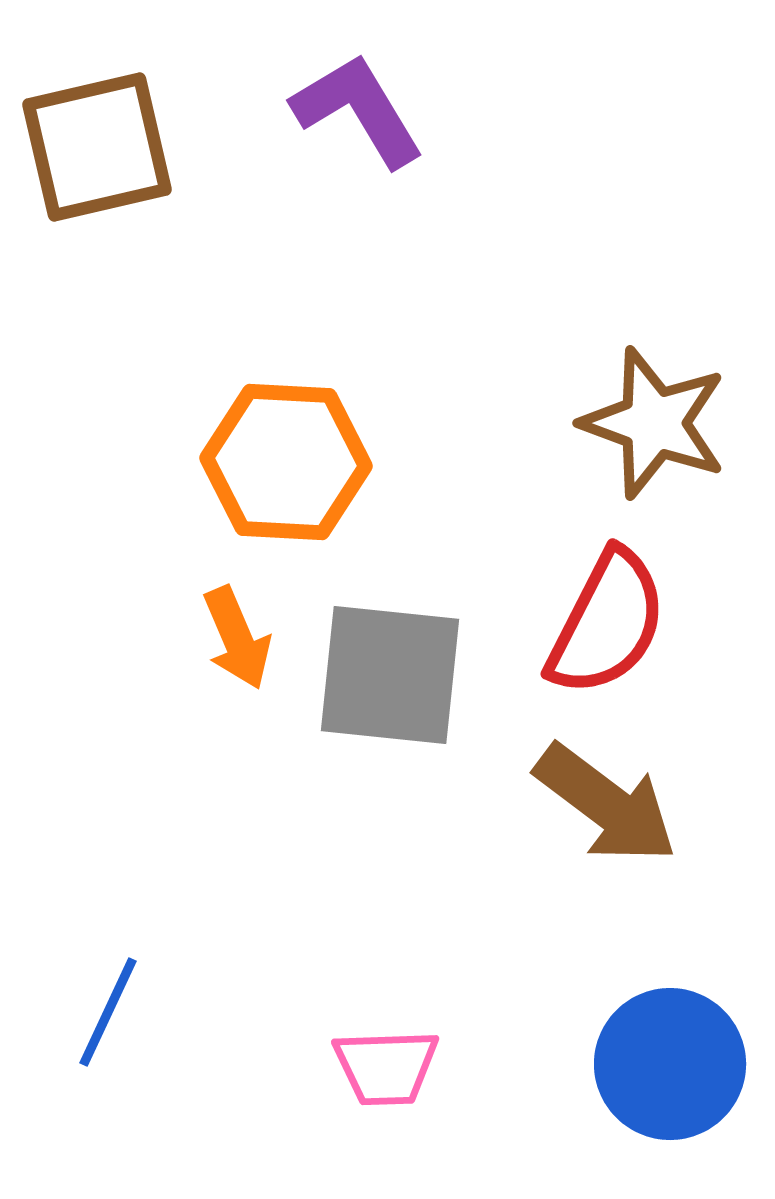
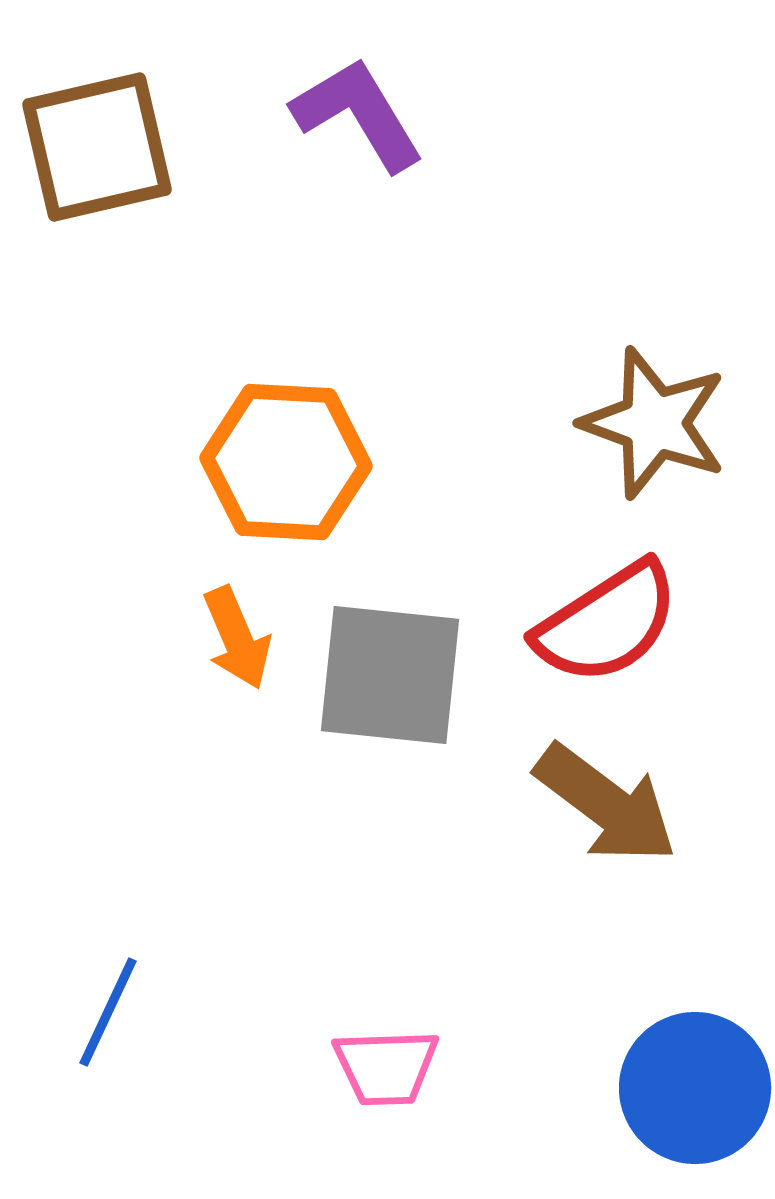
purple L-shape: moved 4 px down
red semicircle: rotated 30 degrees clockwise
blue circle: moved 25 px right, 24 px down
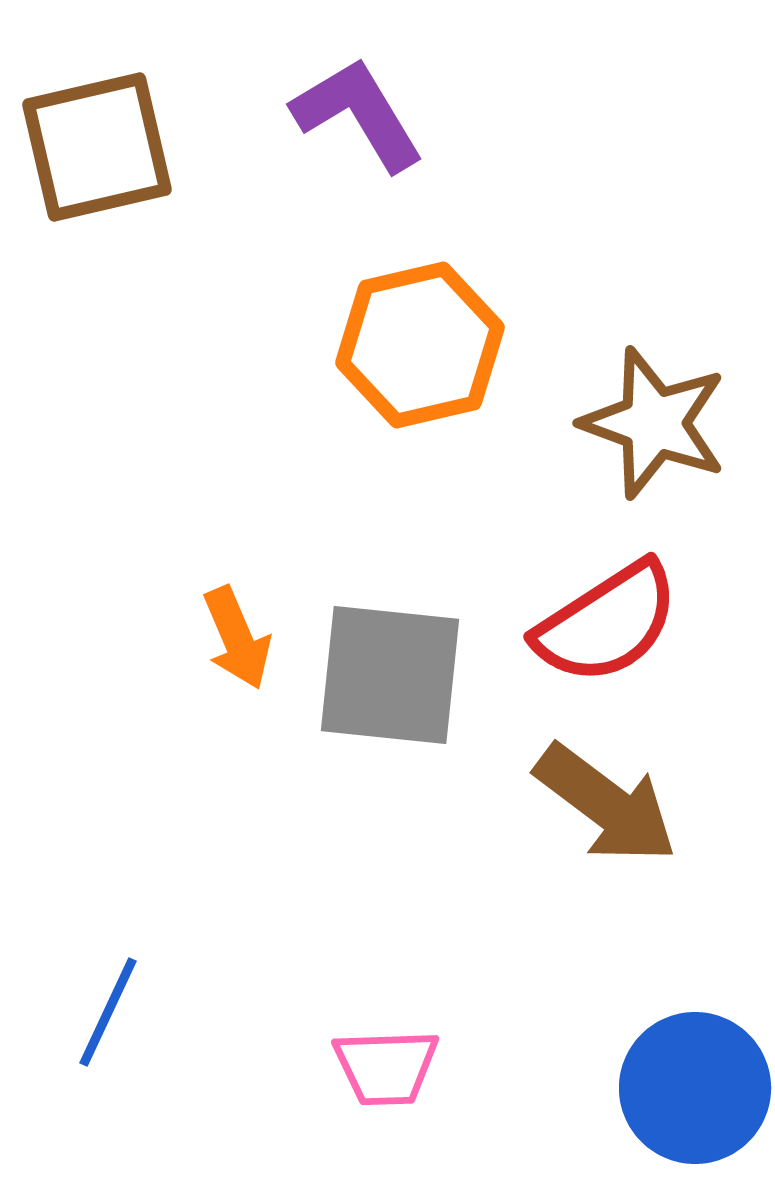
orange hexagon: moved 134 px right, 117 px up; rotated 16 degrees counterclockwise
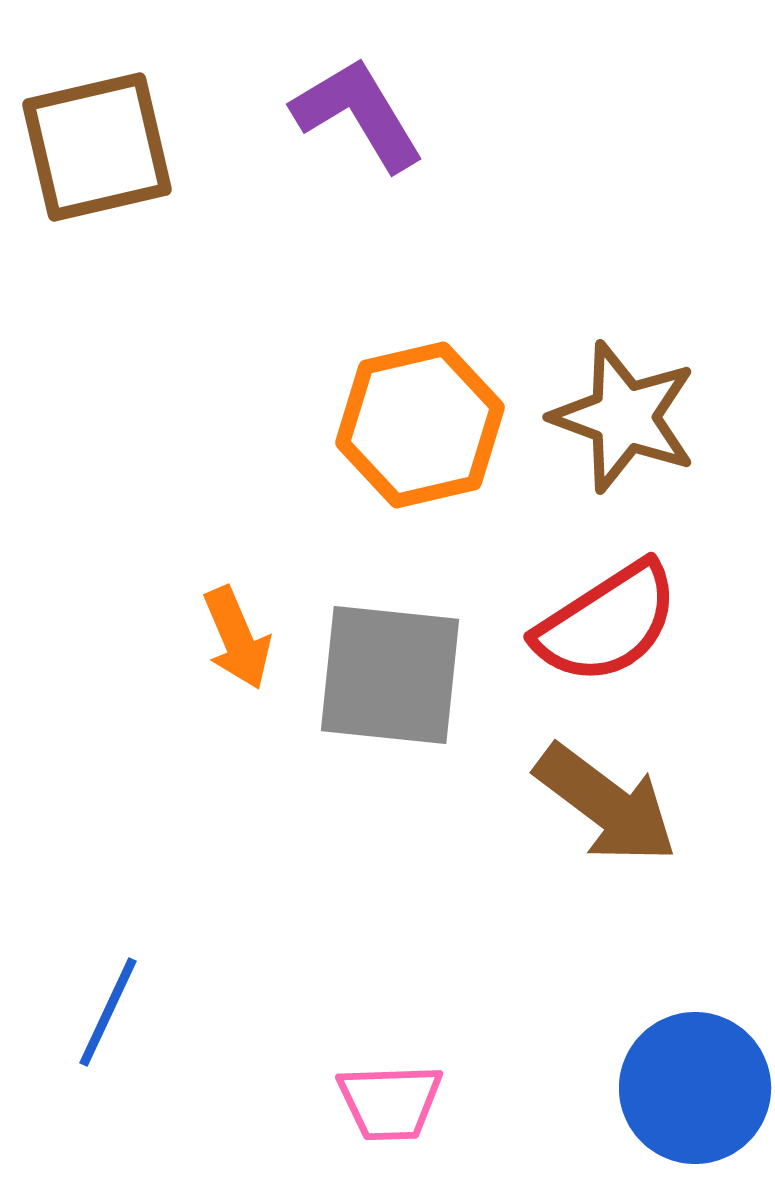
orange hexagon: moved 80 px down
brown star: moved 30 px left, 6 px up
pink trapezoid: moved 4 px right, 35 px down
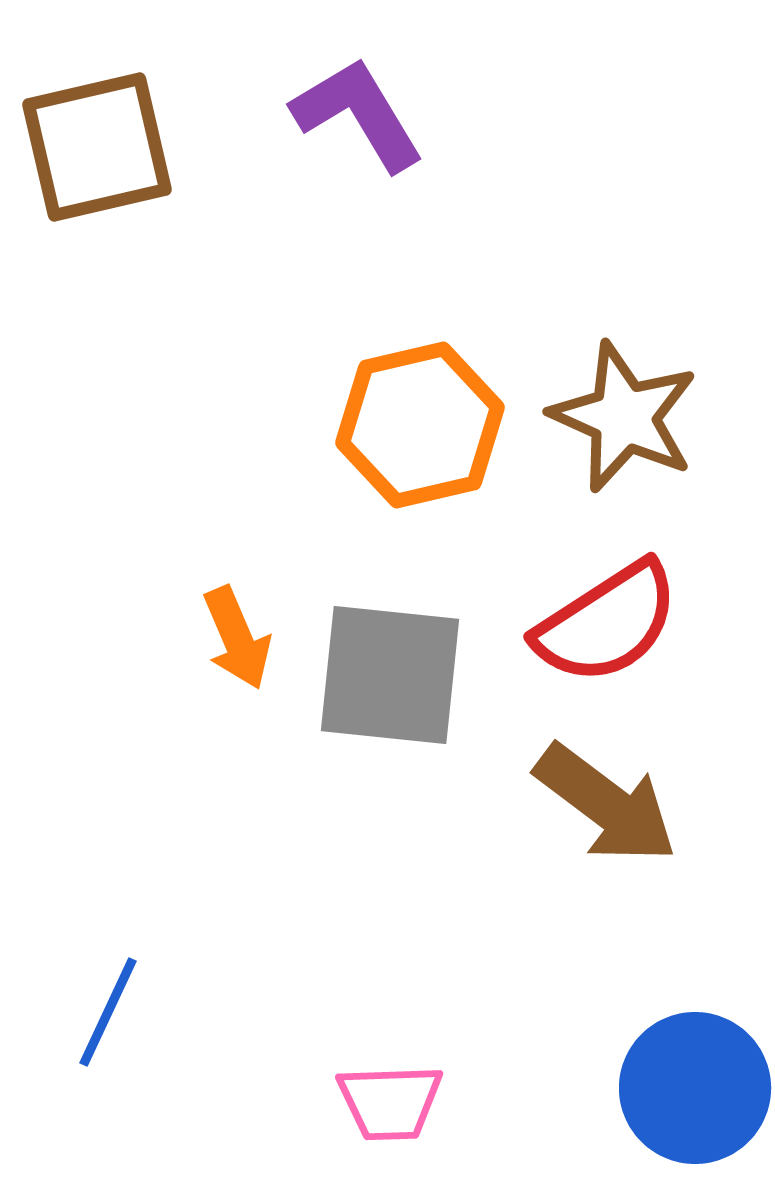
brown star: rotated 4 degrees clockwise
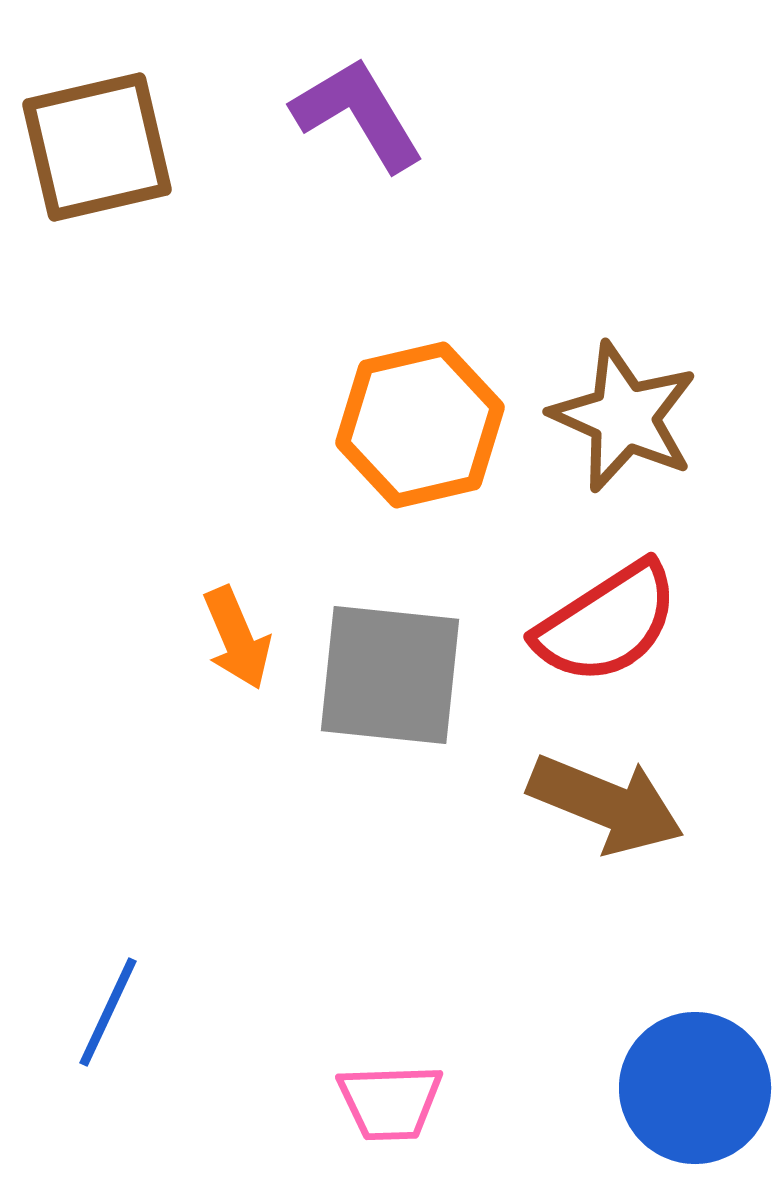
brown arrow: rotated 15 degrees counterclockwise
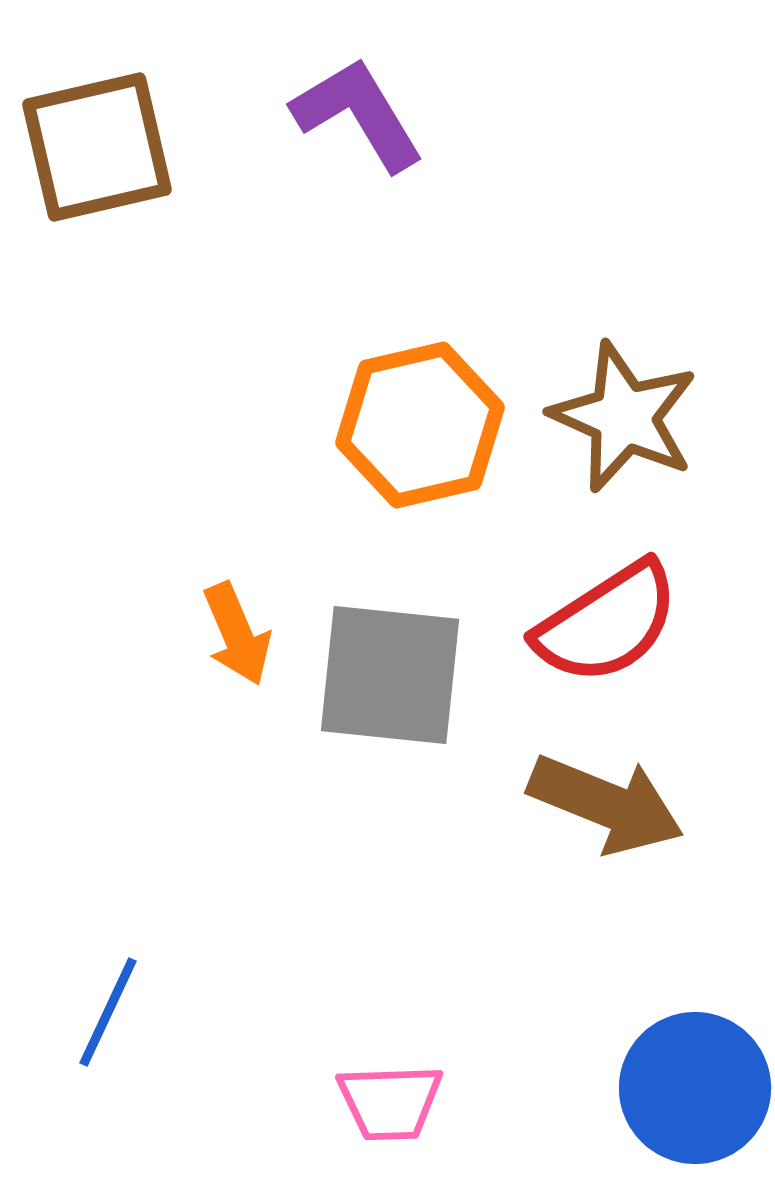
orange arrow: moved 4 px up
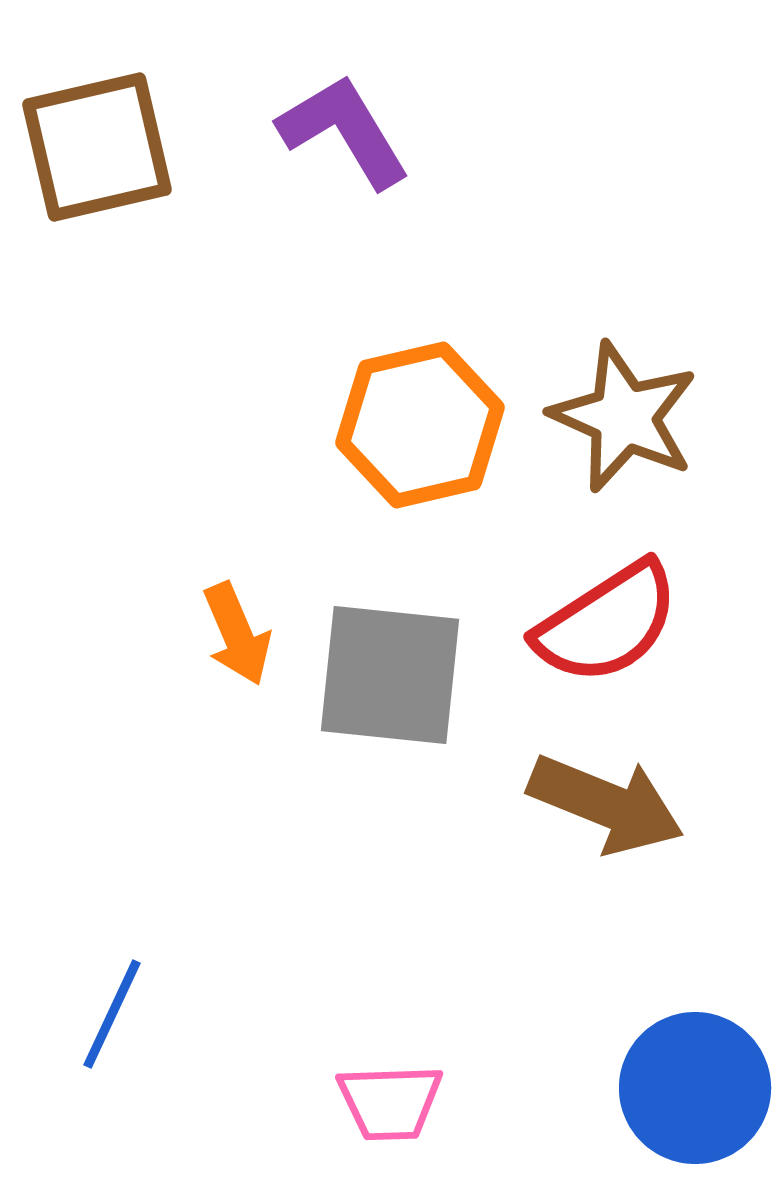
purple L-shape: moved 14 px left, 17 px down
blue line: moved 4 px right, 2 px down
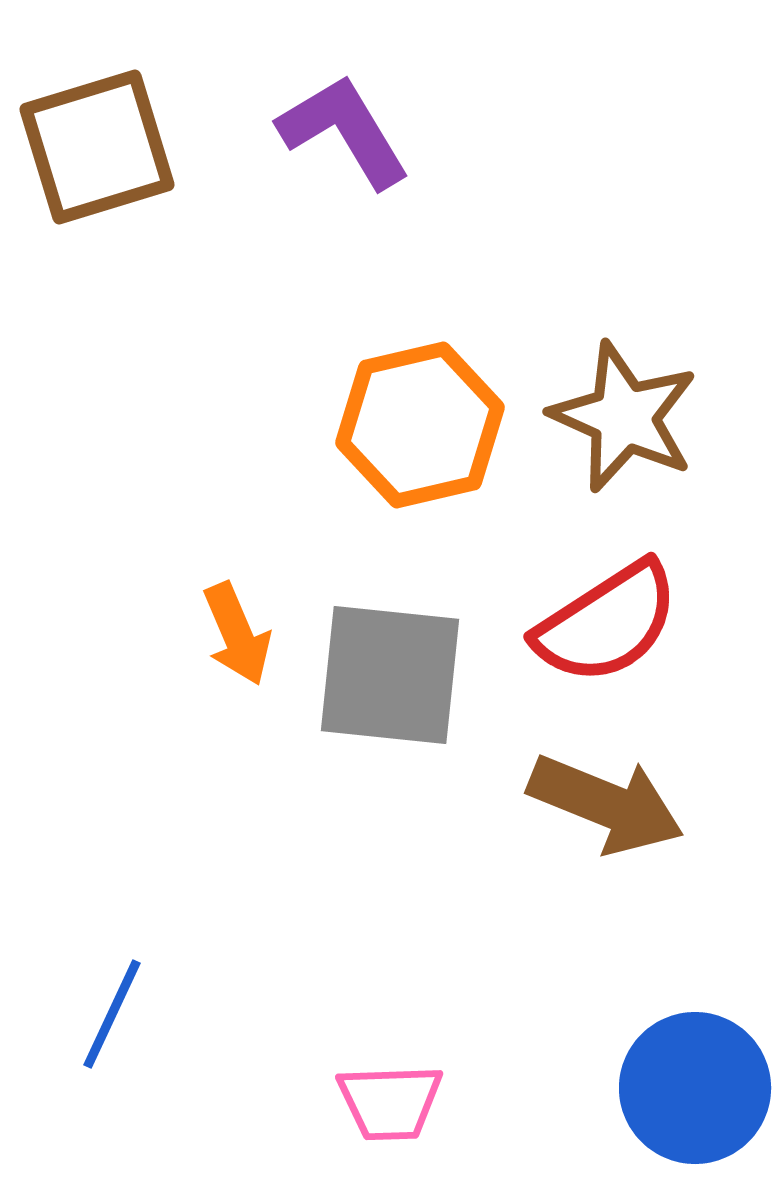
brown square: rotated 4 degrees counterclockwise
